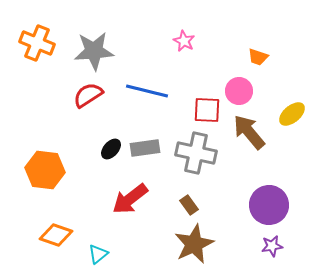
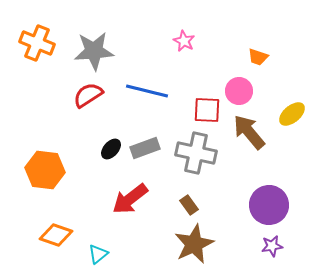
gray rectangle: rotated 12 degrees counterclockwise
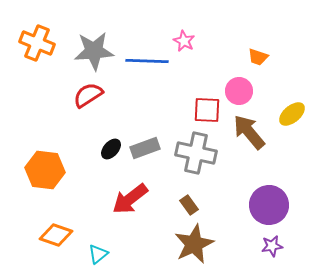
blue line: moved 30 px up; rotated 12 degrees counterclockwise
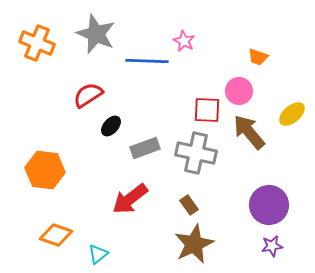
gray star: moved 2 px right, 17 px up; rotated 27 degrees clockwise
black ellipse: moved 23 px up
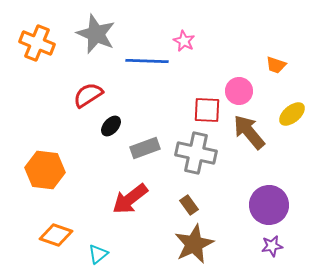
orange trapezoid: moved 18 px right, 8 px down
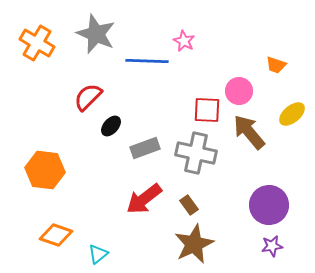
orange cross: rotated 8 degrees clockwise
red semicircle: moved 2 px down; rotated 12 degrees counterclockwise
red arrow: moved 14 px right
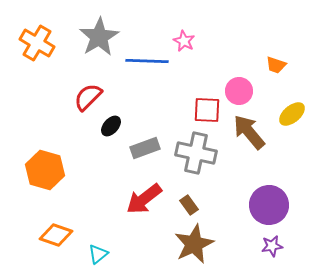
gray star: moved 3 px right, 3 px down; rotated 18 degrees clockwise
orange hexagon: rotated 9 degrees clockwise
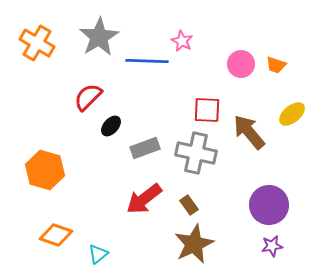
pink star: moved 2 px left
pink circle: moved 2 px right, 27 px up
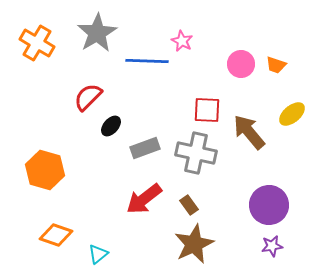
gray star: moved 2 px left, 4 px up
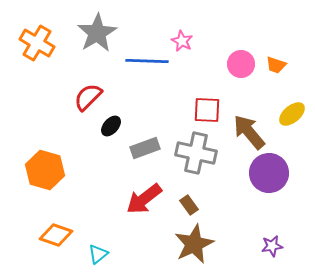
purple circle: moved 32 px up
